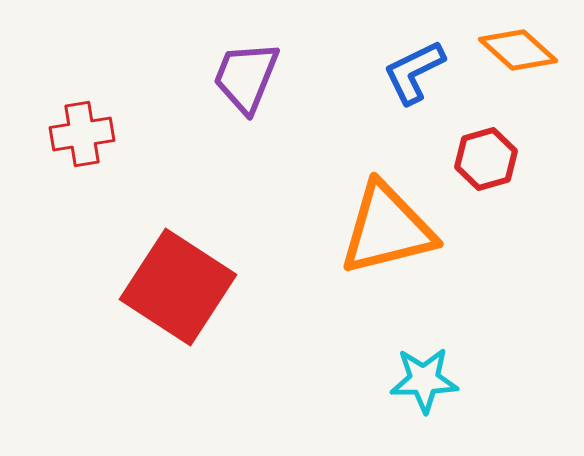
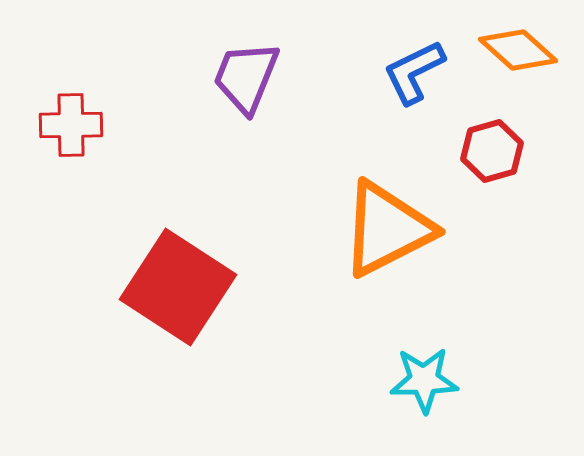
red cross: moved 11 px left, 9 px up; rotated 8 degrees clockwise
red hexagon: moved 6 px right, 8 px up
orange triangle: rotated 13 degrees counterclockwise
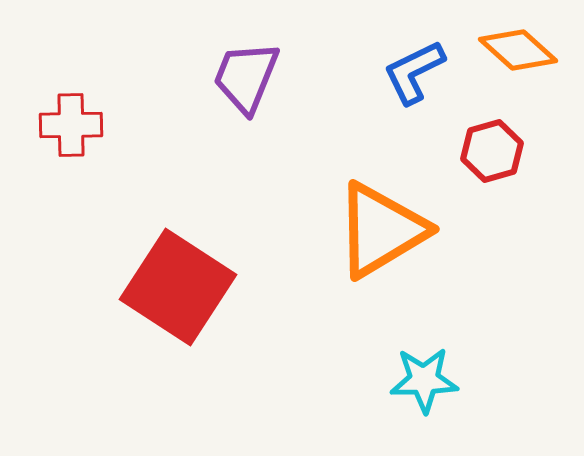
orange triangle: moved 6 px left, 1 px down; rotated 4 degrees counterclockwise
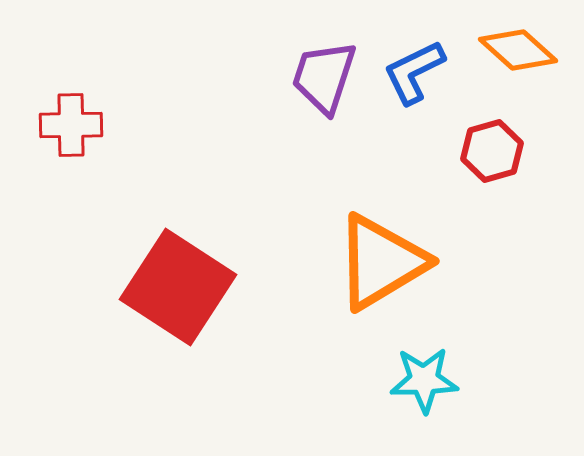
purple trapezoid: moved 78 px right; rotated 4 degrees counterclockwise
orange triangle: moved 32 px down
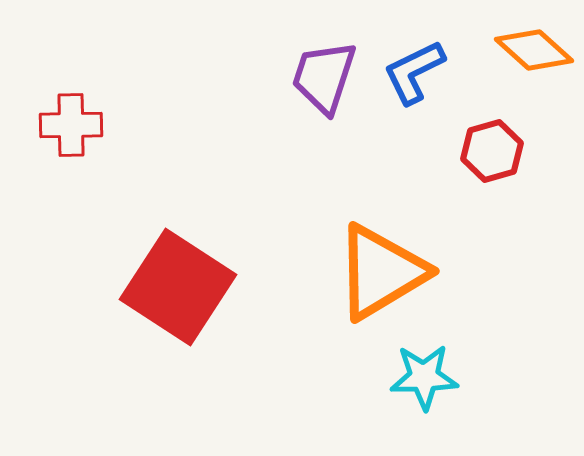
orange diamond: moved 16 px right
orange triangle: moved 10 px down
cyan star: moved 3 px up
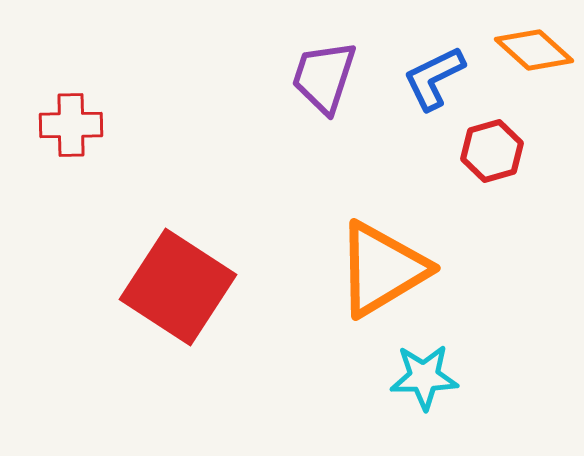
blue L-shape: moved 20 px right, 6 px down
orange triangle: moved 1 px right, 3 px up
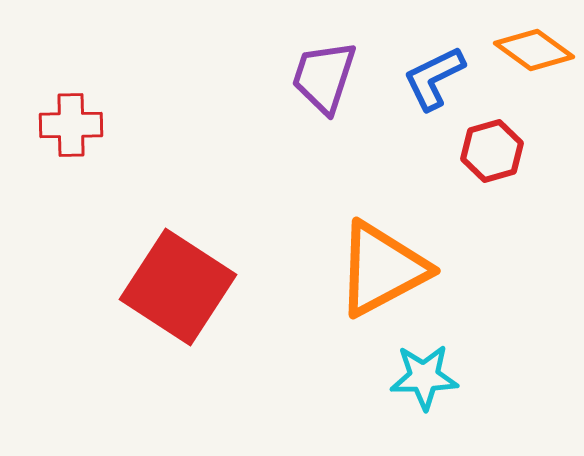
orange diamond: rotated 6 degrees counterclockwise
orange triangle: rotated 3 degrees clockwise
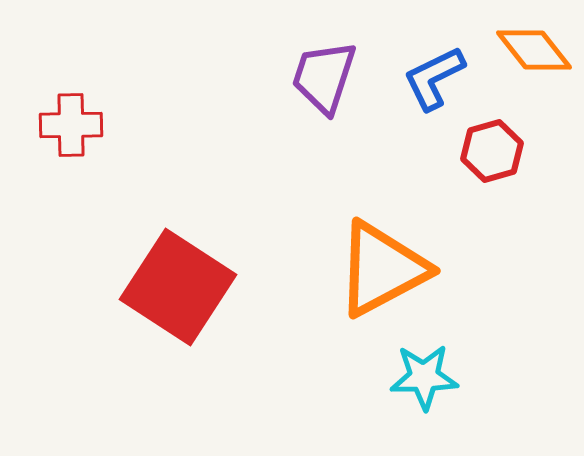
orange diamond: rotated 16 degrees clockwise
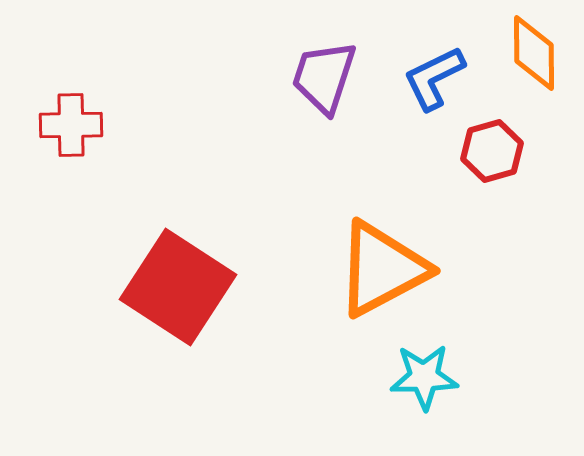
orange diamond: moved 3 px down; rotated 38 degrees clockwise
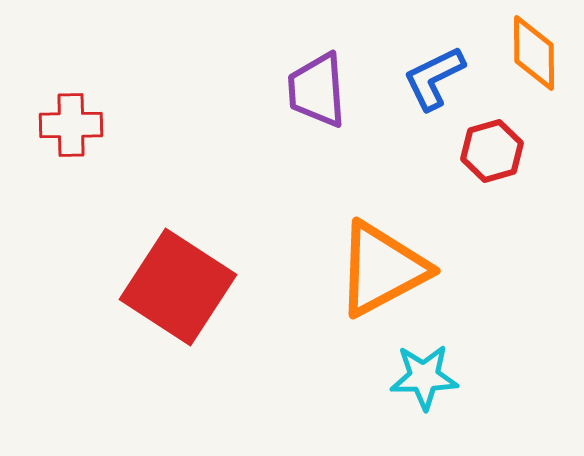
purple trapezoid: moved 7 px left, 13 px down; rotated 22 degrees counterclockwise
